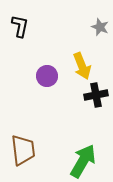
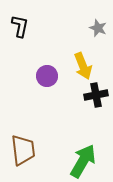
gray star: moved 2 px left, 1 px down
yellow arrow: moved 1 px right
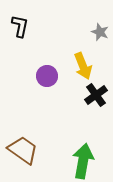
gray star: moved 2 px right, 4 px down
black cross: rotated 25 degrees counterclockwise
brown trapezoid: rotated 48 degrees counterclockwise
green arrow: rotated 20 degrees counterclockwise
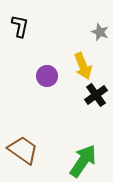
green arrow: rotated 24 degrees clockwise
